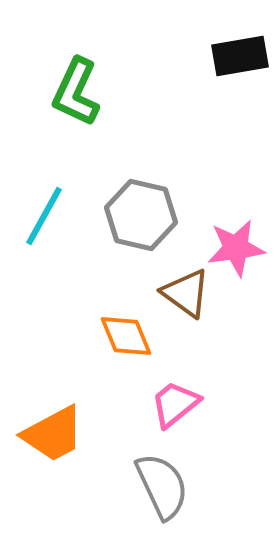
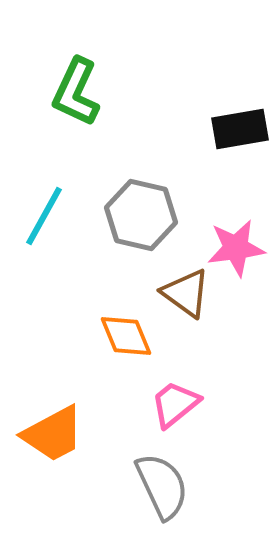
black rectangle: moved 73 px down
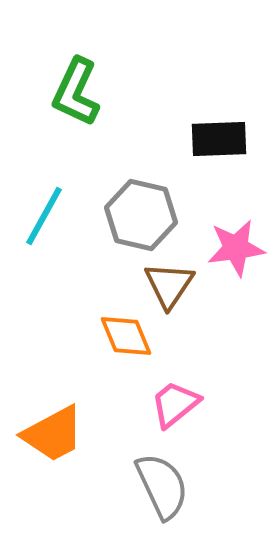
black rectangle: moved 21 px left, 10 px down; rotated 8 degrees clockwise
brown triangle: moved 17 px left, 8 px up; rotated 28 degrees clockwise
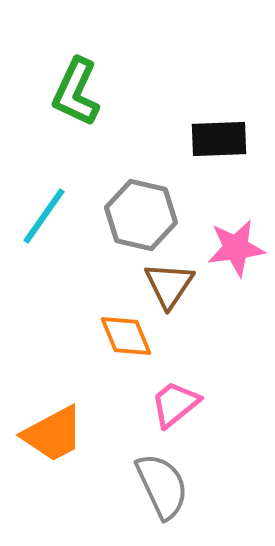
cyan line: rotated 6 degrees clockwise
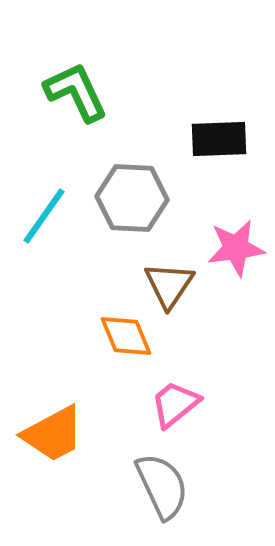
green L-shape: rotated 130 degrees clockwise
gray hexagon: moved 9 px left, 17 px up; rotated 10 degrees counterclockwise
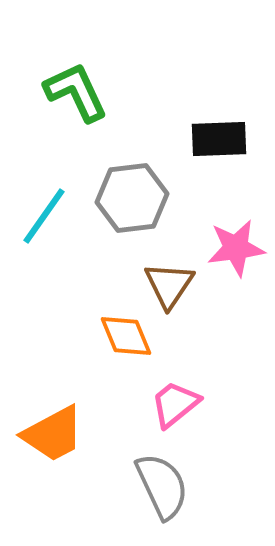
gray hexagon: rotated 10 degrees counterclockwise
